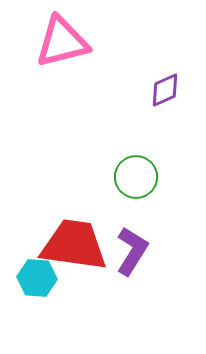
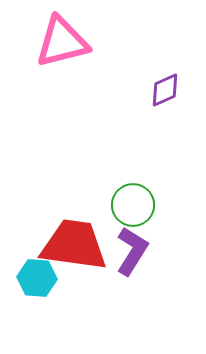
green circle: moved 3 px left, 28 px down
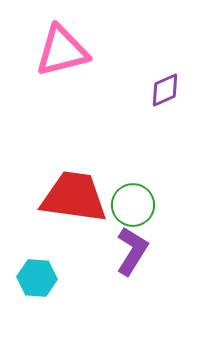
pink triangle: moved 9 px down
red trapezoid: moved 48 px up
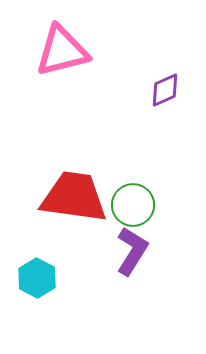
cyan hexagon: rotated 24 degrees clockwise
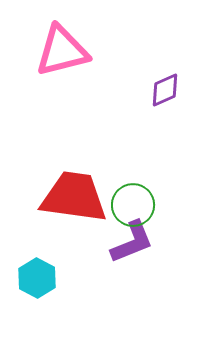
purple L-shape: moved 9 px up; rotated 36 degrees clockwise
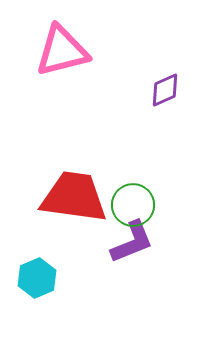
cyan hexagon: rotated 9 degrees clockwise
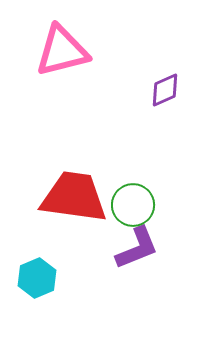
purple L-shape: moved 5 px right, 6 px down
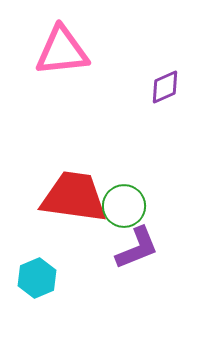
pink triangle: rotated 8 degrees clockwise
purple diamond: moved 3 px up
green circle: moved 9 px left, 1 px down
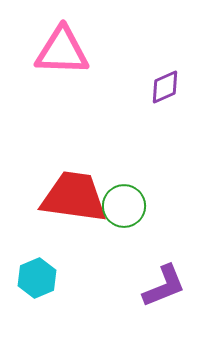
pink triangle: rotated 8 degrees clockwise
purple L-shape: moved 27 px right, 38 px down
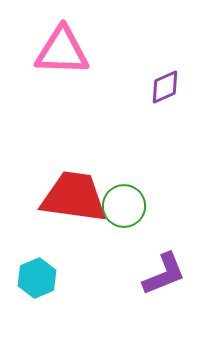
purple L-shape: moved 12 px up
